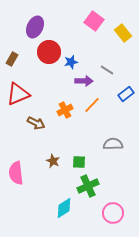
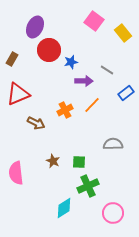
red circle: moved 2 px up
blue rectangle: moved 1 px up
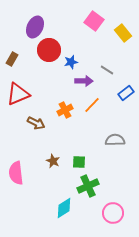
gray semicircle: moved 2 px right, 4 px up
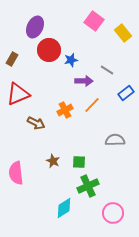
blue star: moved 2 px up
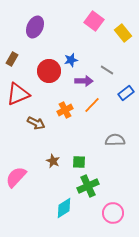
red circle: moved 21 px down
pink semicircle: moved 4 px down; rotated 50 degrees clockwise
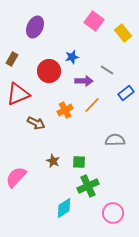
blue star: moved 1 px right, 3 px up
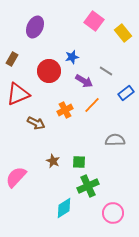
gray line: moved 1 px left, 1 px down
purple arrow: rotated 30 degrees clockwise
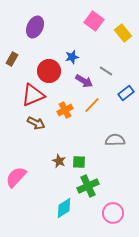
red triangle: moved 15 px right, 1 px down
brown star: moved 6 px right
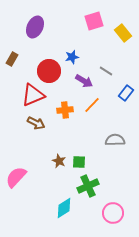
pink square: rotated 36 degrees clockwise
blue rectangle: rotated 14 degrees counterclockwise
orange cross: rotated 21 degrees clockwise
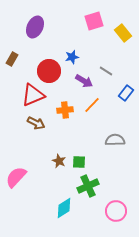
pink circle: moved 3 px right, 2 px up
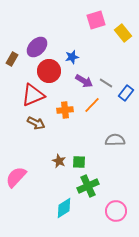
pink square: moved 2 px right, 1 px up
purple ellipse: moved 2 px right, 20 px down; rotated 20 degrees clockwise
gray line: moved 12 px down
